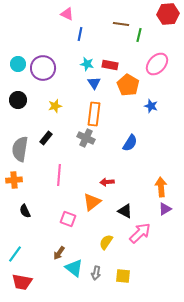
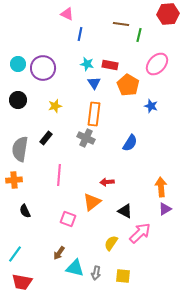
yellow semicircle: moved 5 px right, 1 px down
cyan triangle: moved 1 px right; rotated 24 degrees counterclockwise
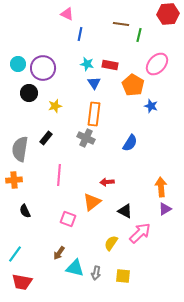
orange pentagon: moved 5 px right
black circle: moved 11 px right, 7 px up
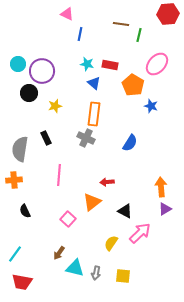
purple circle: moved 1 px left, 3 px down
blue triangle: rotated 16 degrees counterclockwise
black rectangle: rotated 64 degrees counterclockwise
pink square: rotated 21 degrees clockwise
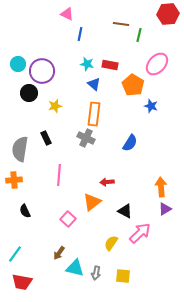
blue triangle: moved 1 px down
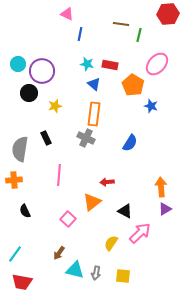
cyan triangle: moved 2 px down
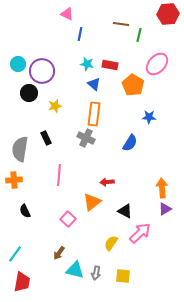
blue star: moved 2 px left, 11 px down; rotated 16 degrees counterclockwise
orange arrow: moved 1 px right, 1 px down
red trapezoid: rotated 90 degrees counterclockwise
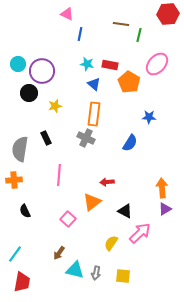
orange pentagon: moved 4 px left, 3 px up
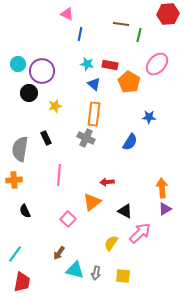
blue semicircle: moved 1 px up
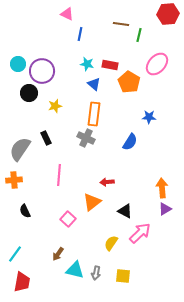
gray semicircle: rotated 25 degrees clockwise
brown arrow: moved 1 px left, 1 px down
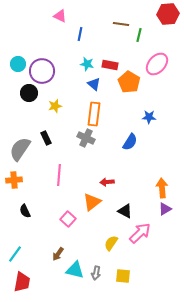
pink triangle: moved 7 px left, 2 px down
